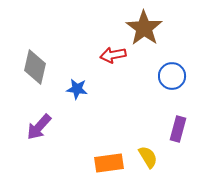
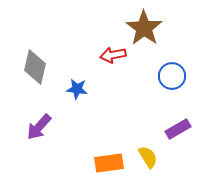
purple rectangle: rotated 45 degrees clockwise
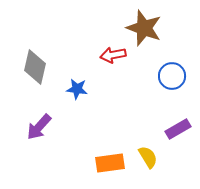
brown star: rotated 15 degrees counterclockwise
orange rectangle: moved 1 px right
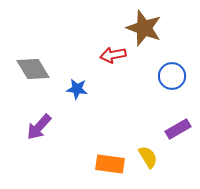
gray diamond: moved 2 px left, 2 px down; rotated 44 degrees counterclockwise
orange rectangle: moved 1 px down; rotated 16 degrees clockwise
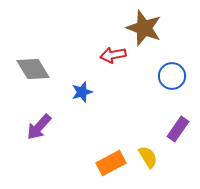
blue star: moved 5 px right, 3 px down; rotated 25 degrees counterclockwise
purple rectangle: rotated 25 degrees counterclockwise
orange rectangle: moved 1 px right, 1 px up; rotated 36 degrees counterclockwise
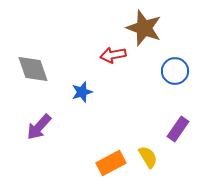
gray diamond: rotated 12 degrees clockwise
blue circle: moved 3 px right, 5 px up
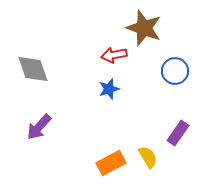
red arrow: moved 1 px right
blue star: moved 27 px right, 3 px up
purple rectangle: moved 4 px down
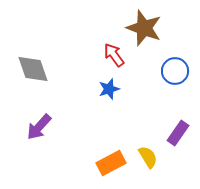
red arrow: rotated 65 degrees clockwise
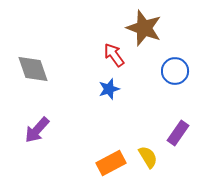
purple arrow: moved 2 px left, 3 px down
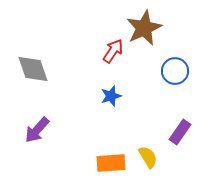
brown star: rotated 27 degrees clockwise
red arrow: moved 1 px left, 4 px up; rotated 70 degrees clockwise
blue star: moved 2 px right, 7 px down
purple rectangle: moved 2 px right, 1 px up
orange rectangle: rotated 24 degrees clockwise
